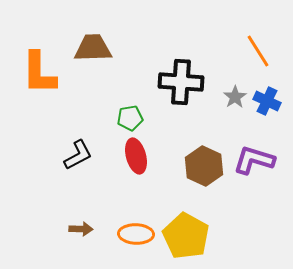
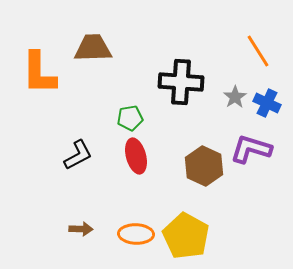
blue cross: moved 2 px down
purple L-shape: moved 3 px left, 11 px up
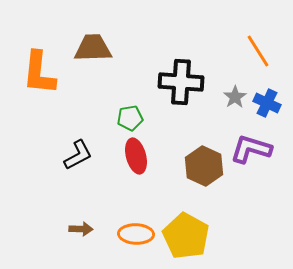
orange L-shape: rotated 6 degrees clockwise
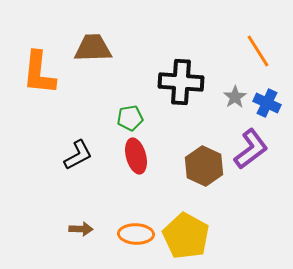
purple L-shape: rotated 126 degrees clockwise
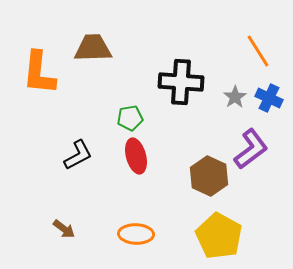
blue cross: moved 2 px right, 5 px up
brown hexagon: moved 5 px right, 10 px down
brown arrow: moved 17 px left; rotated 35 degrees clockwise
yellow pentagon: moved 33 px right
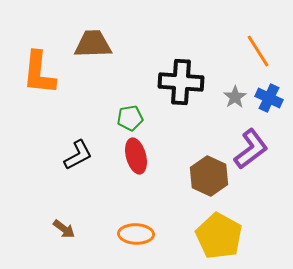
brown trapezoid: moved 4 px up
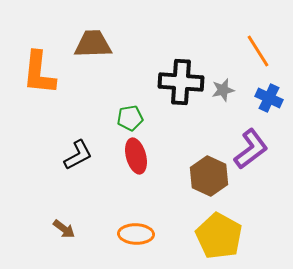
gray star: moved 12 px left, 7 px up; rotated 20 degrees clockwise
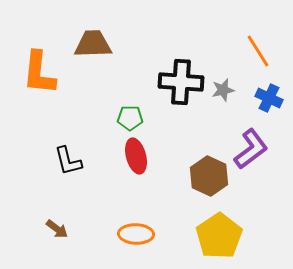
green pentagon: rotated 10 degrees clockwise
black L-shape: moved 10 px left, 6 px down; rotated 104 degrees clockwise
brown arrow: moved 7 px left
yellow pentagon: rotated 9 degrees clockwise
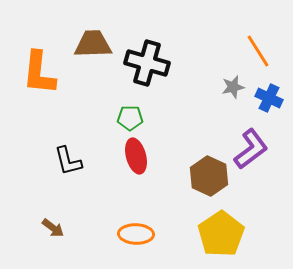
black cross: moved 34 px left, 19 px up; rotated 12 degrees clockwise
gray star: moved 10 px right, 3 px up
brown arrow: moved 4 px left, 1 px up
yellow pentagon: moved 2 px right, 2 px up
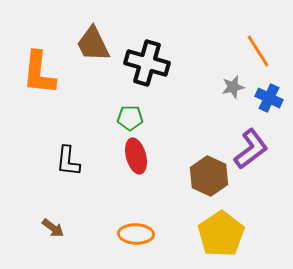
brown trapezoid: rotated 114 degrees counterclockwise
black L-shape: rotated 20 degrees clockwise
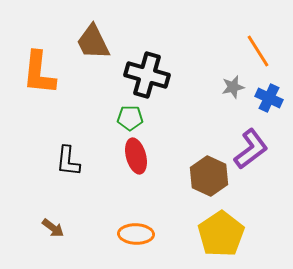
brown trapezoid: moved 2 px up
black cross: moved 12 px down
